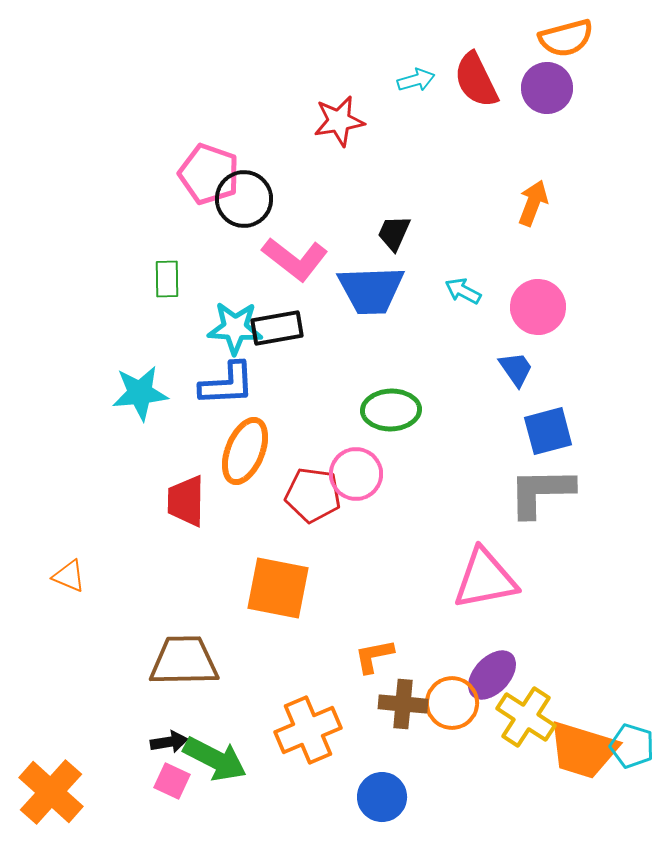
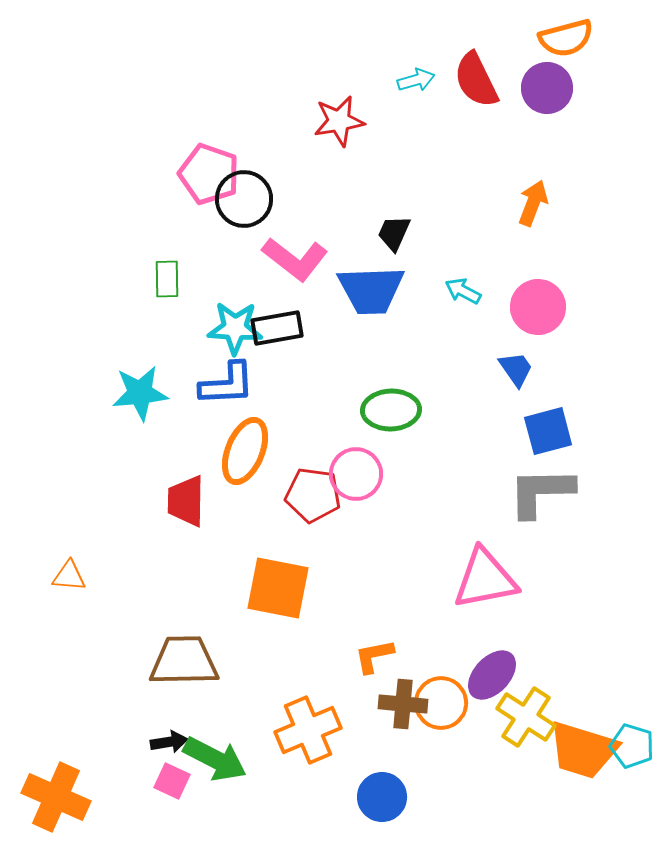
orange triangle at (69, 576): rotated 18 degrees counterclockwise
orange circle at (452, 703): moved 11 px left
orange cross at (51, 792): moved 5 px right, 5 px down; rotated 18 degrees counterclockwise
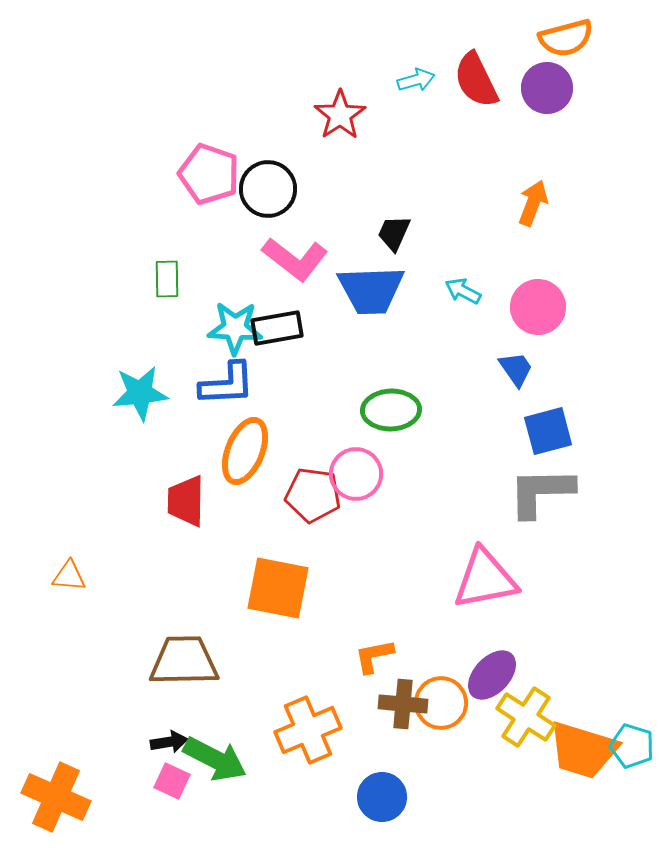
red star at (339, 121): moved 1 px right, 6 px up; rotated 24 degrees counterclockwise
black circle at (244, 199): moved 24 px right, 10 px up
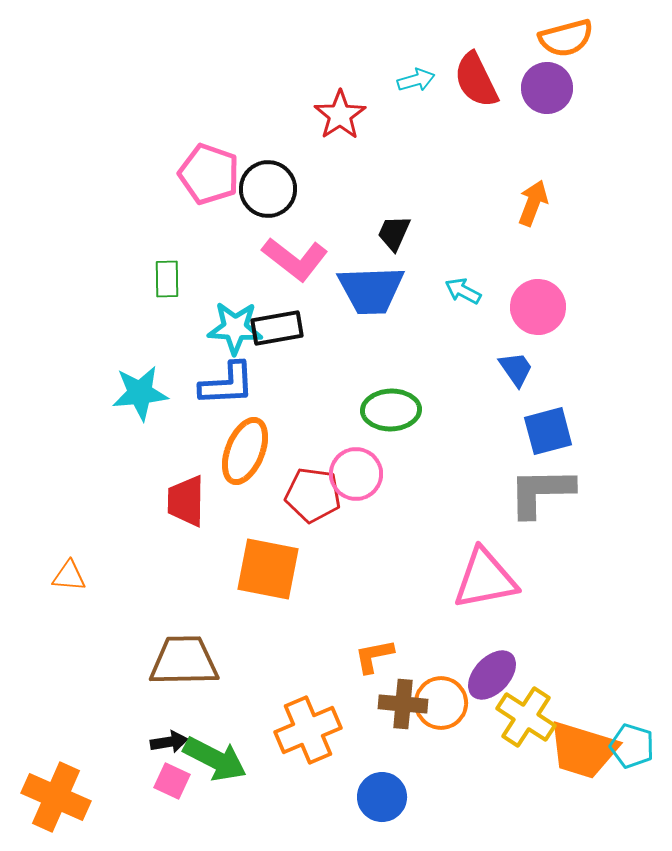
orange square at (278, 588): moved 10 px left, 19 px up
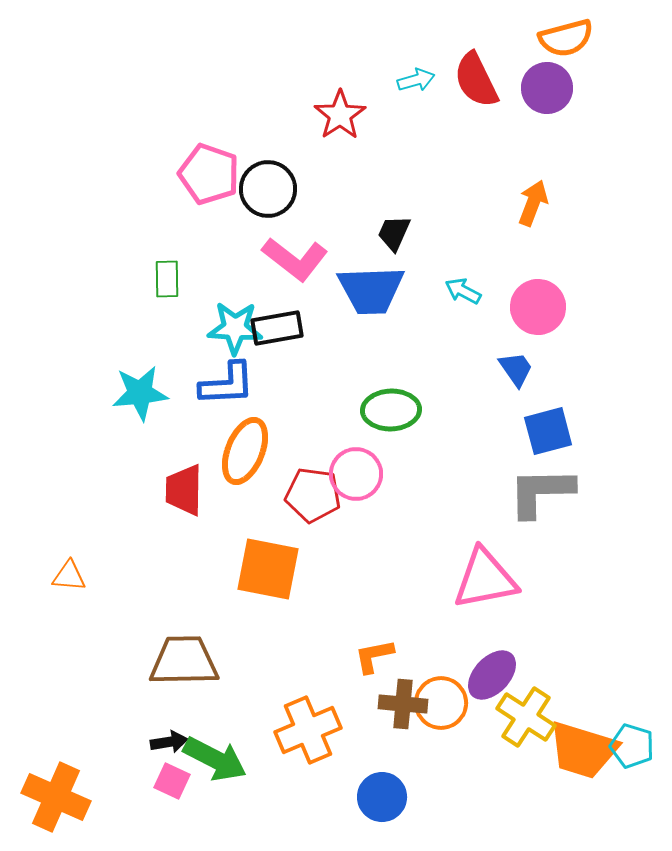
red trapezoid at (186, 501): moved 2 px left, 11 px up
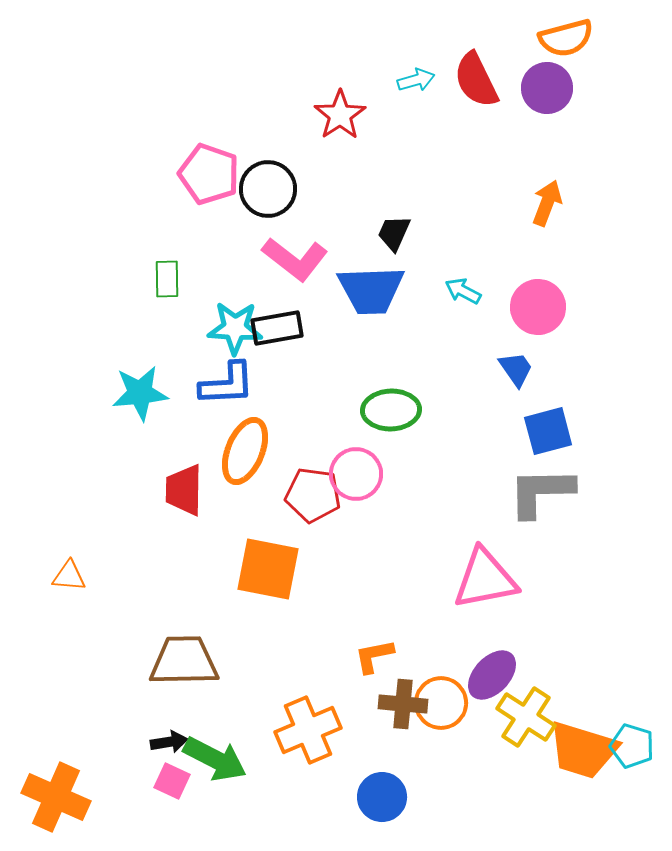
orange arrow at (533, 203): moved 14 px right
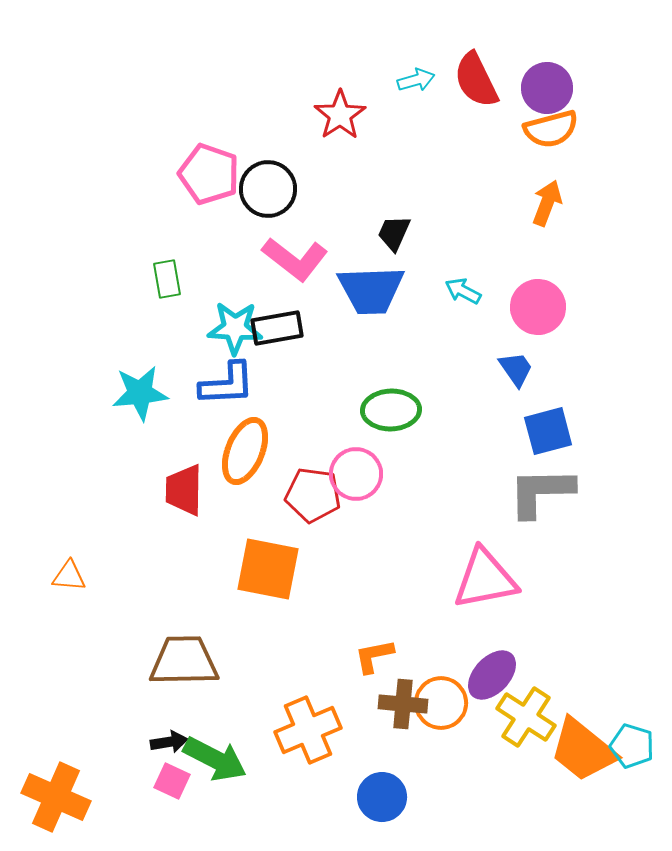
orange semicircle at (566, 38): moved 15 px left, 91 px down
green rectangle at (167, 279): rotated 9 degrees counterclockwise
orange trapezoid at (583, 750): rotated 22 degrees clockwise
